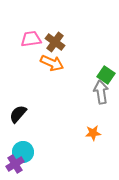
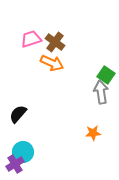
pink trapezoid: rotated 10 degrees counterclockwise
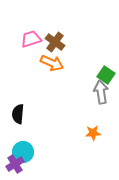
black semicircle: rotated 36 degrees counterclockwise
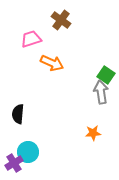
brown cross: moved 6 px right, 22 px up
cyan circle: moved 5 px right
purple cross: moved 1 px left, 1 px up
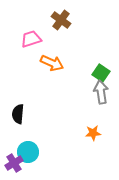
green square: moved 5 px left, 2 px up
